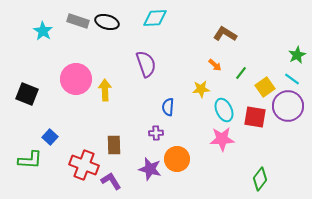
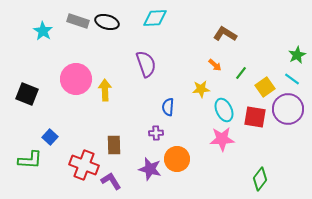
purple circle: moved 3 px down
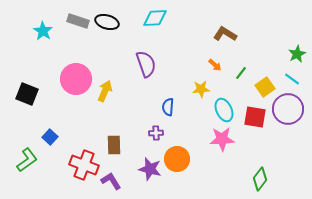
green star: moved 1 px up
yellow arrow: moved 1 px down; rotated 25 degrees clockwise
green L-shape: moved 3 px left; rotated 40 degrees counterclockwise
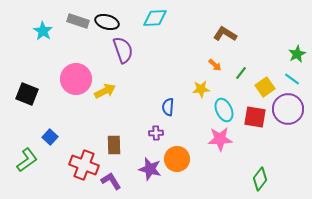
purple semicircle: moved 23 px left, 14 px up
yellow arrow: rotated 40 degrees clockwise
pink star: moved 2 px left
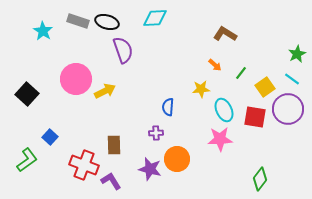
black square: rotated 20 degrees clockwise
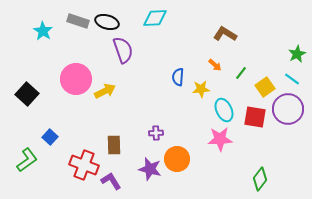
blue semicircle: moved 10 px right, 30 px up
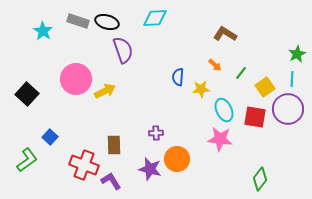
cyan line: rotated 56 degrees clockwise
pink star: rotated 10 degrees clockwise
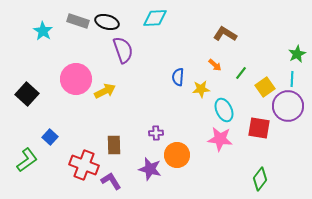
purple circle: moved 3 px up
red square: moved 4 px right, 11 px down
orange circle: moved 4 px up
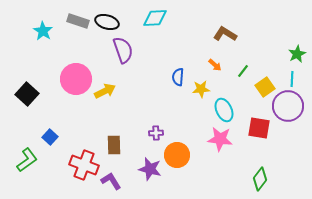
green line: moved 2 px right, 2 px up
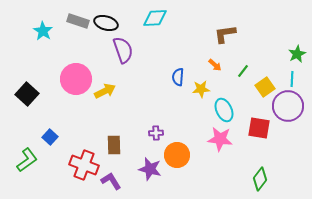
black ellipse: moved 1 px left, 1 px down
brown L-shape: rotated 40 degrees counterclockwise
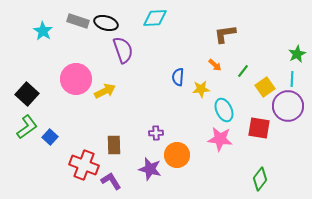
green L-shape: moved 33 px up
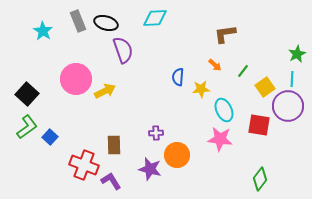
gray rectangle: rotated 50 degrees clockwise
red square: moved 3 px up
